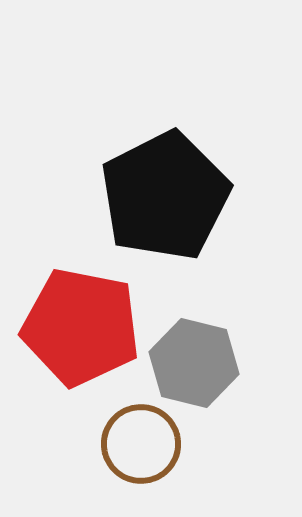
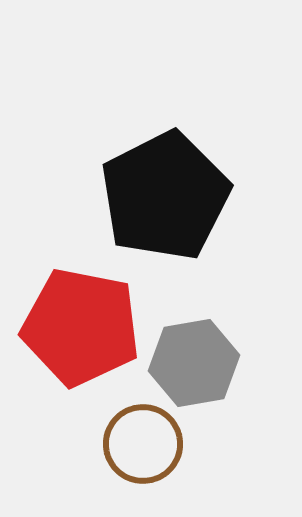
gray hexagon: rotated 24 degrees counterclockwise
brown circle: moved 2 px right
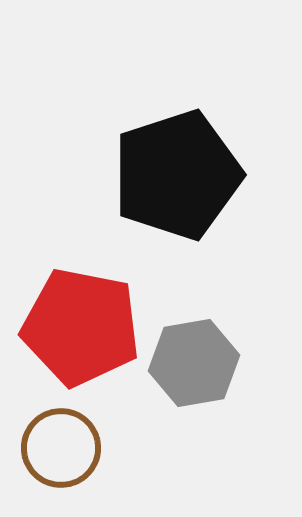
black pentagon: moved 12 px right, 21 px up; rotated 9 degrees clockwise
brown circle: moved 82 px left, 4 px down
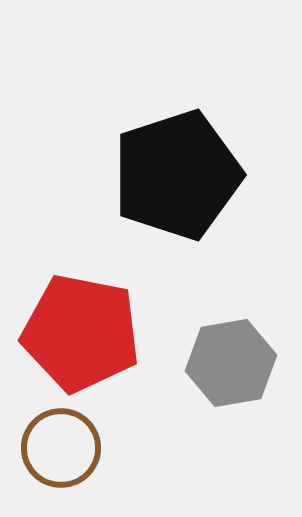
red pentagon: moved 6 px down
gray hexagon: moved 37 px right
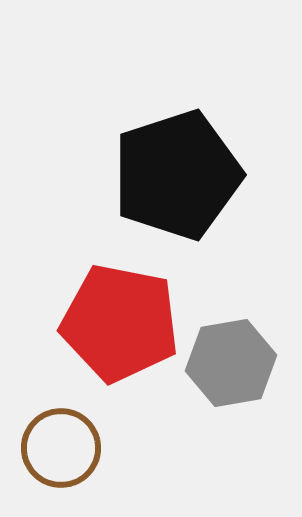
red pentagon: moved 39 px right, 10 px up
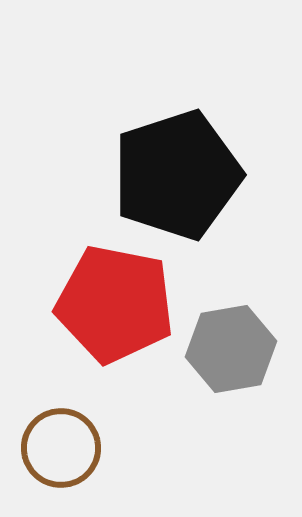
red pentagon: moved 5 px left, 19 px up
gray hexagon: moved 14 px up
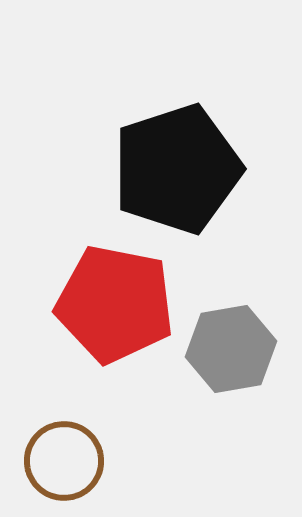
black pentagon: moved 6 px up
brown circle: moved 3 px right, 13 px down
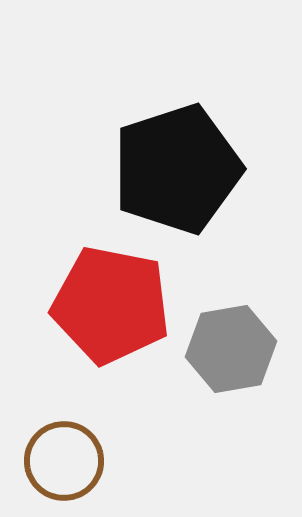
red pentagon: moved 4 px left, 1 px down
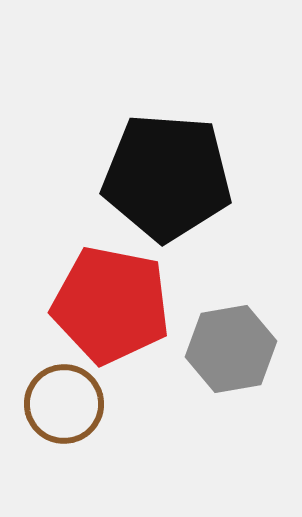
black pentagon: moved 10 px left, 8 px down; rotated 22 degrees clockwise
brown circle: moved 57 px up
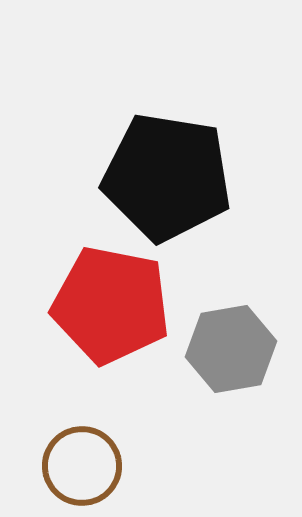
black pentagon: rotated 5 degrees clockwise
brown circle: moved 18 px right, 62 px down
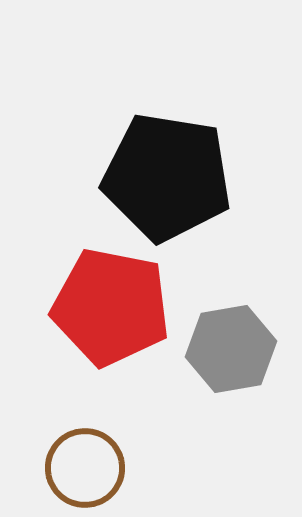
red pentagon: moved 2 px down
brown circle: moved 3 px right, 2 px down
